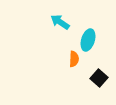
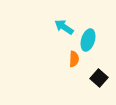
cyan arrow: moved 4 px right, 5 px down
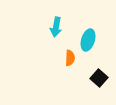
cyan arrow: moved 8 px left; rotated 114 degrees counterclockwise
orange semicircle: moved 4 px left, 1 px up
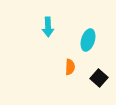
cyan arrow: moved 8 px left; rotated 12 degrees counterclockwise
orange semicircle: moved 9 px down
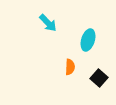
cyan arrow: moved 4 px up; rotated 42 degrees counterclockwise
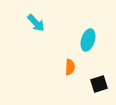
cyan arrow: moved 12 px left
black square: moved 6 px down; rotated 30 degrees clockwise
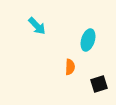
cyan arrow: moved 1 px right, 3 px down
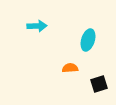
cyan arrow: rotated 48 degrees counterclockwise
orange semicircle: moved 1 px down; rotated 98 degrees counterclockwise
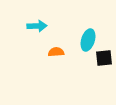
orange semicircle: moved 14 px left, 16 px up
black square: moved 5 px right, 26 px up; rotated 12 degrees clockwise
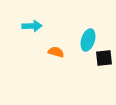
cyan arrow: moved 5 px left
orange semicircle: rotated 21 degrees clockwise
